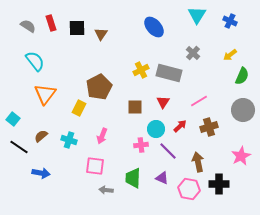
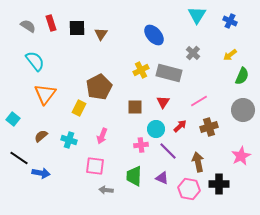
blue ellipse: moved 8 px down
black line: moved 11 px down
green trapezoid: moved 1 px right, 2 px up
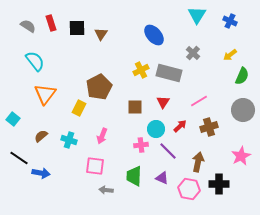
brown arrow: rotated 24 degrees clockwise
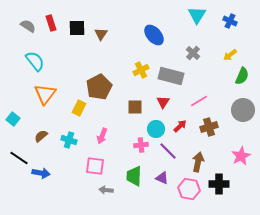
gray rectangle: moved 2 px right, 3 px down
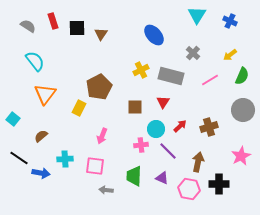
red rectangle: moved 2 px right, 2 px up
pink line: moved 11 px right, 21 px up
cyan cross: moved 4 px left, 19 px down; rotated 21 degrees counterclockwise
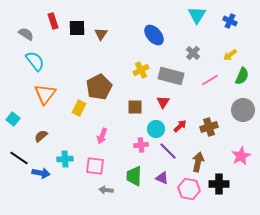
gray semicircle: moved 2 px left, 8 px down
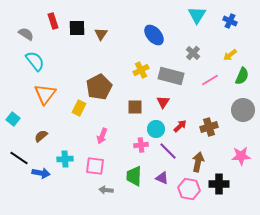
pink star: rotated 24 degrees clockwise
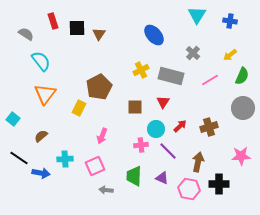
blue cross: rotated 16 degrees counterclockwise
brown triangle: moved 2 px left
cyan semicircle: moved 6 px right
gray circle: moved 2 px up
pink square: rotated 30 degrees counterclockwise
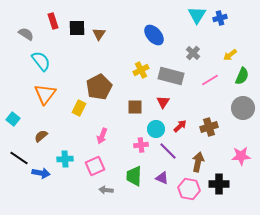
blue cross: moved 10 px left, 3 px up; rotated 24 degrees counterclockwise
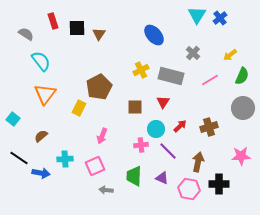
blue cross: rotated 24 degrees counterclockwise
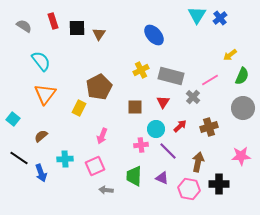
gray semicircle: moved 2 px left, 8 px up
gray cross: moved 44 px down
blue arrow: rotated 60 degrees clockwise
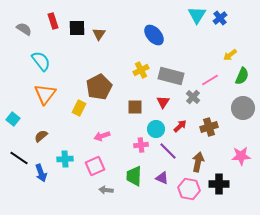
gray semicircle: moved 3 px down
pink arrow: rotated 49 degrees clockwise
